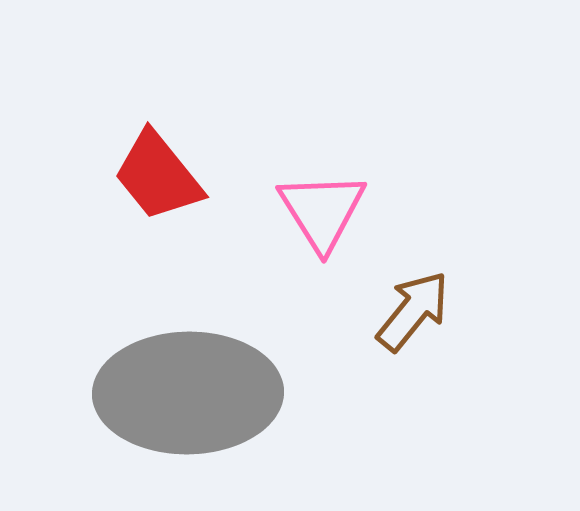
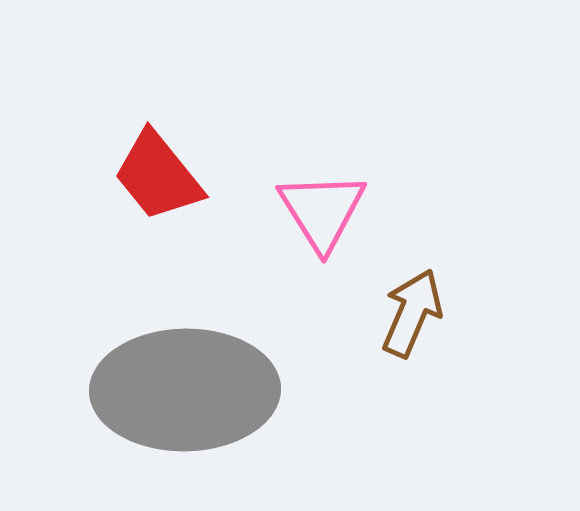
brown arrow: moved 1 px left, 2 px down; rotated 16 degrees counterclockwise
gray ellipse: moved 3 px left, 3 px up
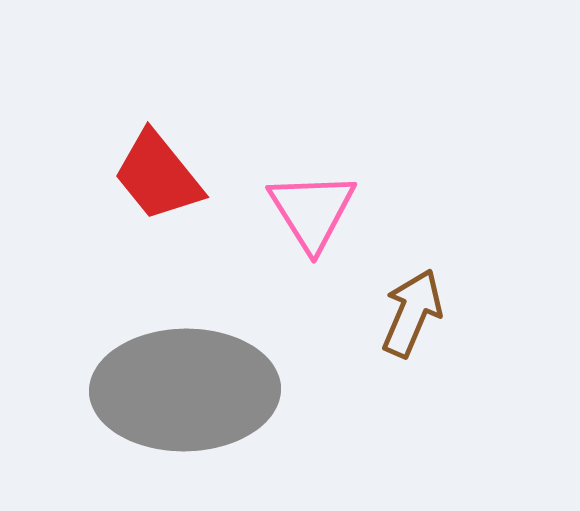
pink triangle: moved 10 px left
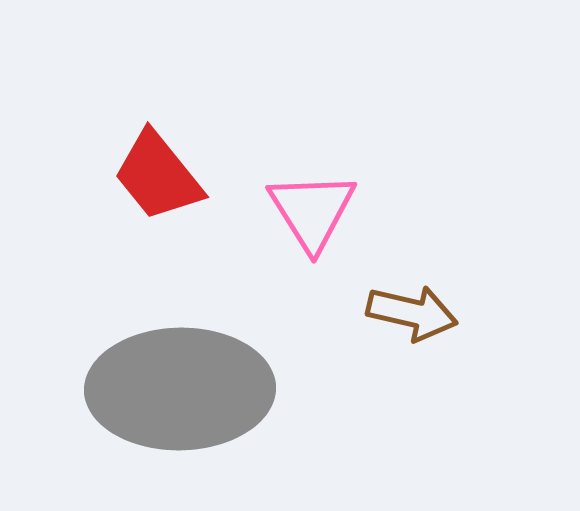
brown arrow: rotated 80 degrees clockwise
gray ellipse: moved 5 px left, 1 px up
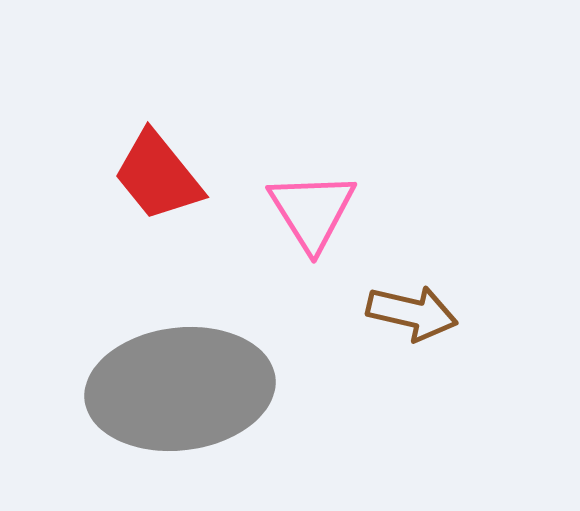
gray ellipse: rotated 6 degrees counterclockwise
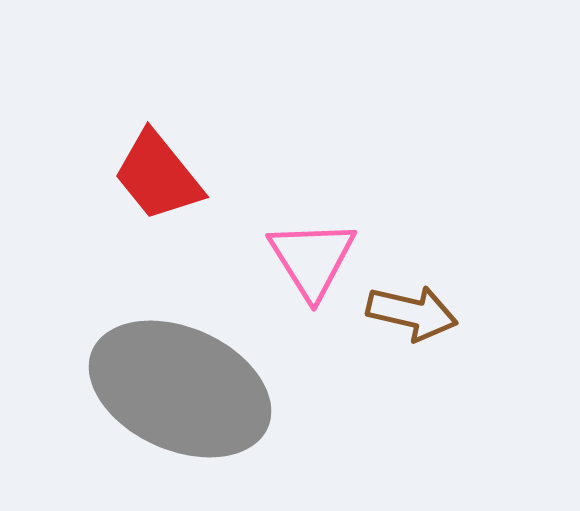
pink triangle: moved 48 px down
gray ellipse: rotated 31 degrees clockwise
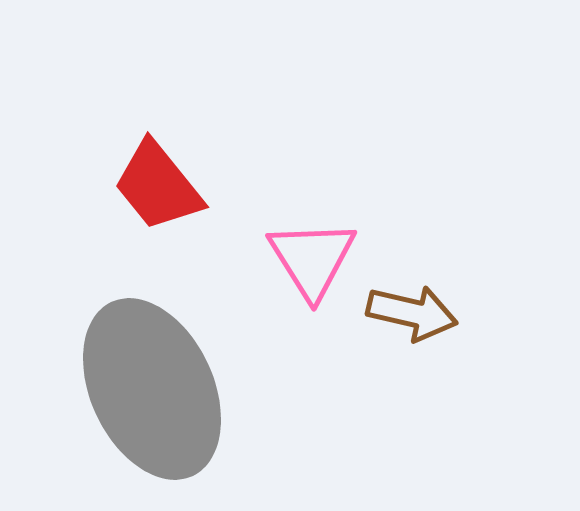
red trapezoid: moved 10 px down
gray ellipse: moved 28 px left; rotated 41 degrees clockwise
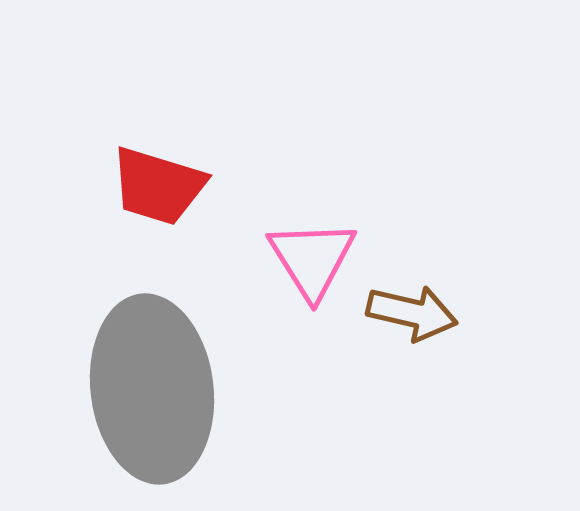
red trapezoid: rotated 34 degrees counterclockwise
gray ellipse: rotated 18 degrees clockwise
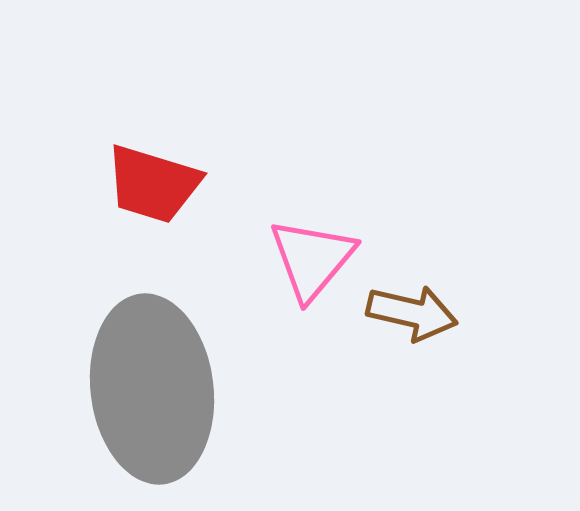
red trapezoid: moved 5 px left, 2 px up
pink triangle: rotated 12 degrees clockwise
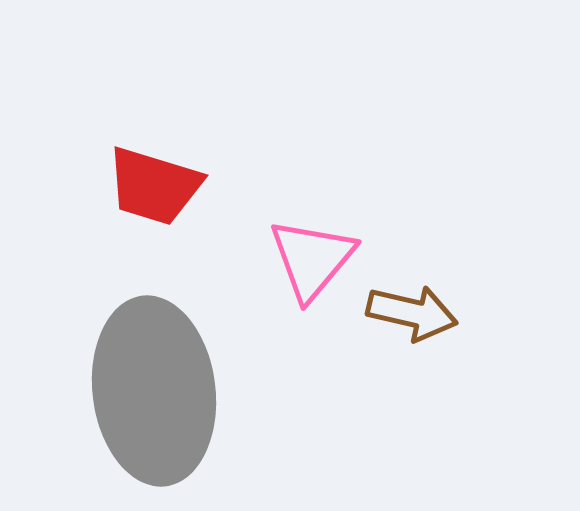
red trapezoid: moved 1 px right, 2 px down
gray ellipse: moved 2 px right, 2 px down
